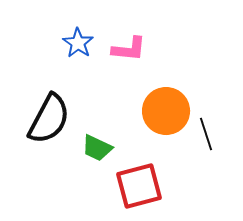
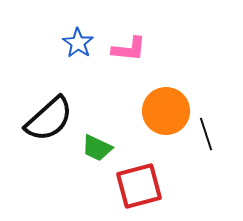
black semicircle: rotated 20 degrees clockwise
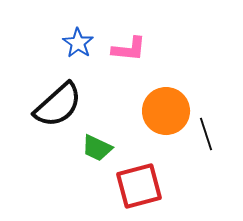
black semicircle: moved 9 px right, 14 px up
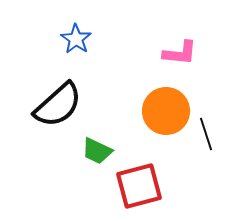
blue star: moved 2 px left, 4 px up
pink L-shape: moved 51 px right, 4 px down
green trapezoid: moved 3 px down
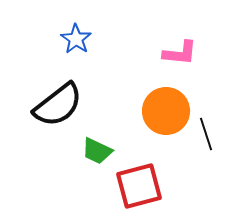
black semicircle: rotated 4 degrees clockwise
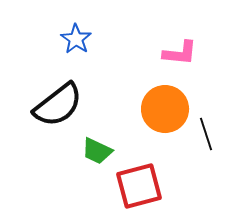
orange circle: moved 1 px left, 2 px up
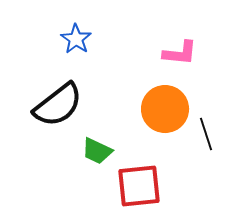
red square: rotated 9 degrees clockwise
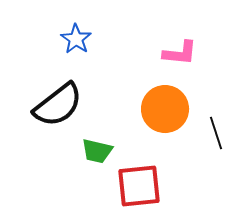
black line: moved 10 px right, 1 px up
green trapezoid: rotated 12 degrees counterclockwise
